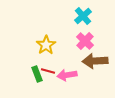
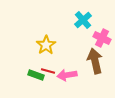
cyan cross: moved 4 px down
pink cross: moved 17 px right, 3 px up; rotated 18 degrees counterclockwise
brown arrow: rotated 80 degrees clockwise
green rectangle: moved 1 px left, 1 px down; rotated 49 degrees counterclockwise
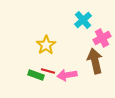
pink cross: rotated 36 degrees clockwise
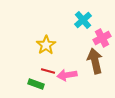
green rectangle: moved 9 px down
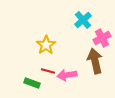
green rectangle: moved 4 px left, 1 px up
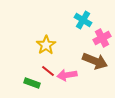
cyan cross: rotated 18 degrees counterclockwise
brown arrow: rotated 125 degrees clockwise
red line: rotated 24 degrees clockwise
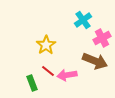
cyan cross: rotated 24 degrees clockwise
green rectangle: rotated 49 degrees clockwise
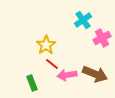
brown arrow: moved 13 px down
red line: moved 4 px right, 7 px up
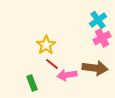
cyan cross: moved 15 px right
brown arrow: moved 6 px up; rotated 15 degrees counterclockwise
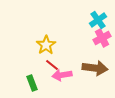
red line: moved 1 px down
pink arrow: moved 5 px left
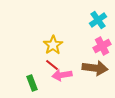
pink cross: moved 8 px down
yellow star: moved 7 px right
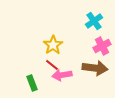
cyan cross: moved 4 px left, 1 px down
